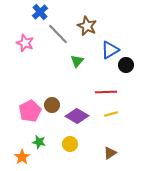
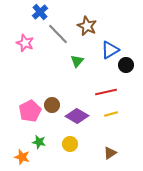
red line: rotated 10 degrees counterclockwise
orange star: rotated 21 degrees counterclockwise
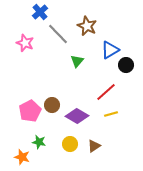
red line: rotated 30 degrees counterclockwise
brown triangle: moved 16 px left, 7 px up
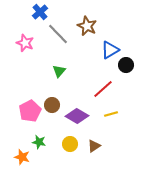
green triangle: moved 18 px left, 10 px down
red line: moved 3 px left, 3 px up
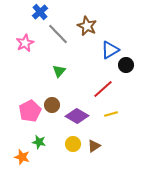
pink star: rotated 24 degrees clockwise
yellow circle: moved 3 px right
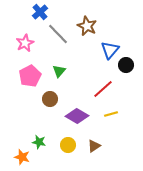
blue triangle: rotated 18 degrees counterclockwise
brown circle: moved 2 px left, 6 px up
pink pentagon: moved 35 px up
yellow circle: moved 5 px left, 1 px down
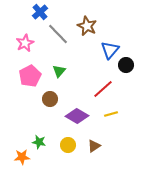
orange star: rotated 21 degrees counterclockwise
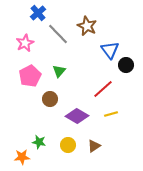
blue cross: moved 2 px left, 1 px down
blue triangle: rotated 18 degrees counterclockwise
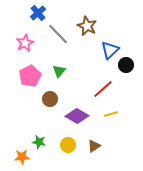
blue triangle: rotated 24 degrees clockwise
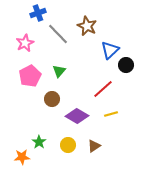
blue cross: rotated 21 degrees clockwise
brown circle: moved 2 px right
green star: rotated 24 degrees clockwise
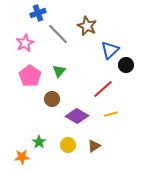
pink pentagon: rotated 10 degrees counterclockwise
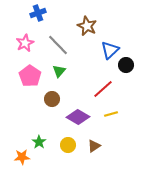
gray line: moved 11 px down
purple diamond: moved 1 px right, 1 px down
